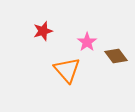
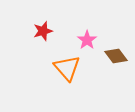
pink star: moved 2 px up
orange triangle: moved 2 px up
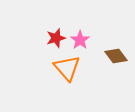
red star: moved 13 px right, 7 px down
pink star: moved 7 px left
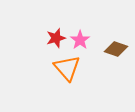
brown diamond: moved 7 px up; rotated 35 degrees counterclockwise
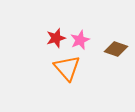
pink star: rotated 12 degrees clockwise
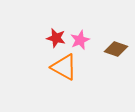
red star: rotated 30 degrees clockwise
orange triangle: moved 3 px left, 1 px up; rotated 20 degrees counterclockwise
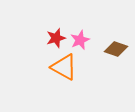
red star: rotated 30 degrees counterclockwise
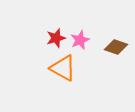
brown diamond: moved 2 px up
orange triangle: moved 1 px left, 1 px down
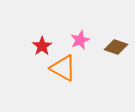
red star: moved 14 px left, 8 px down; rotated 18 degrees counterclockwise
